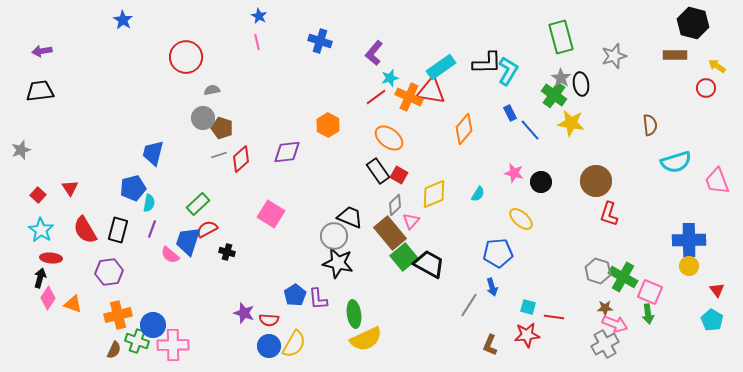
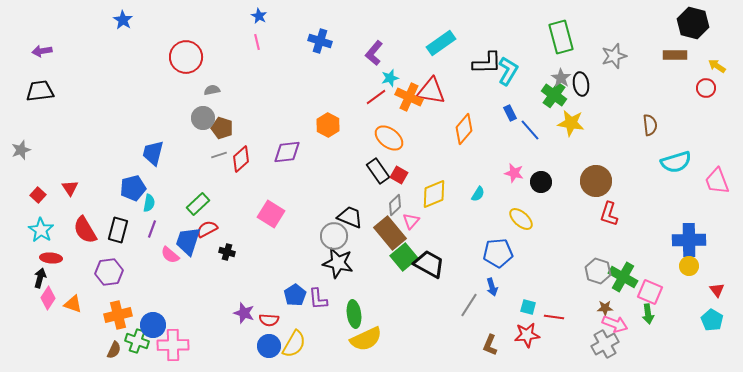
cyan rectangle at (441, 67): moved 24 px up
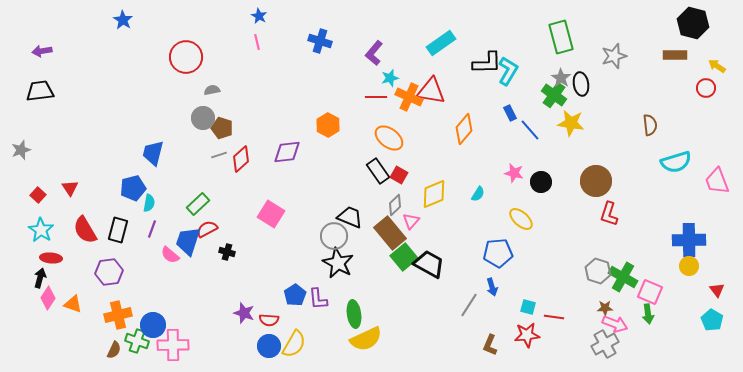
red line at (376, 97): rotated 35 degrees clockwise
black star at (338, 263): rotated 16 degrees clockwise
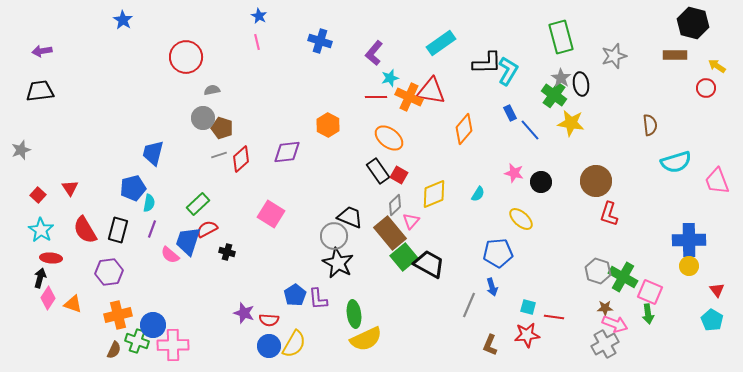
gray line at (469, 305): rotated 10 degrees counterclockwise
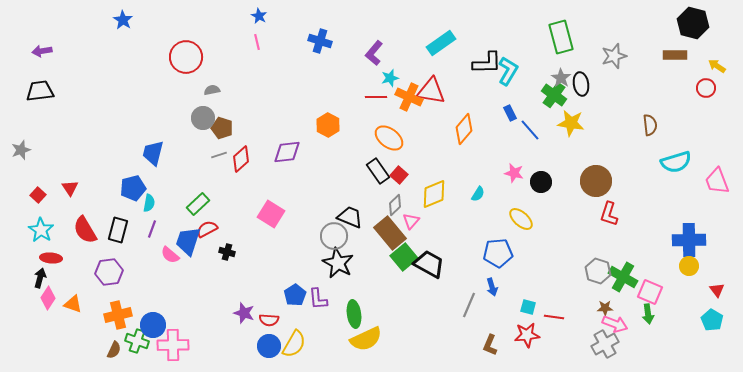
red square at (399, 175): rotated 12 degrees clockwise
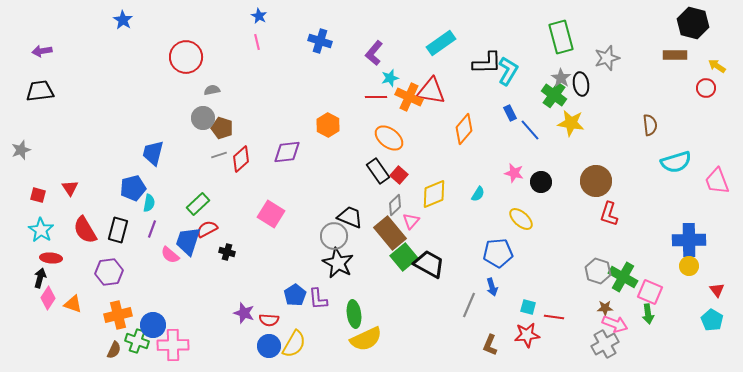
gray star at (614, 56): moved 7 px left, 2 px down
red square at (38, 195): rotated 28 degrees counterclockwise
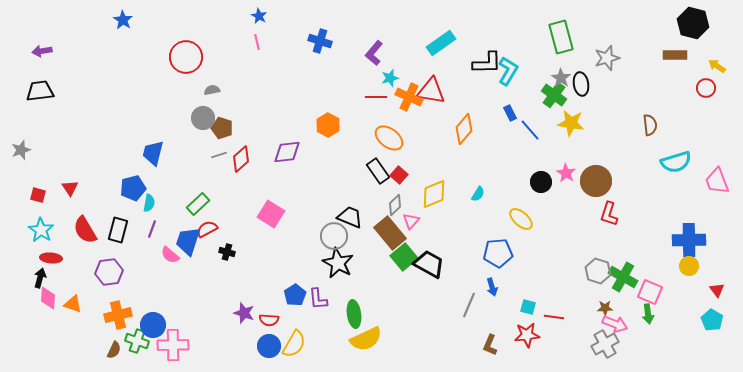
pink star at (514, 173): moved 52 px right; rotated 18 degrees clockwise
pink diamond at (48, 298): rotated 30 degrees counterclockwise
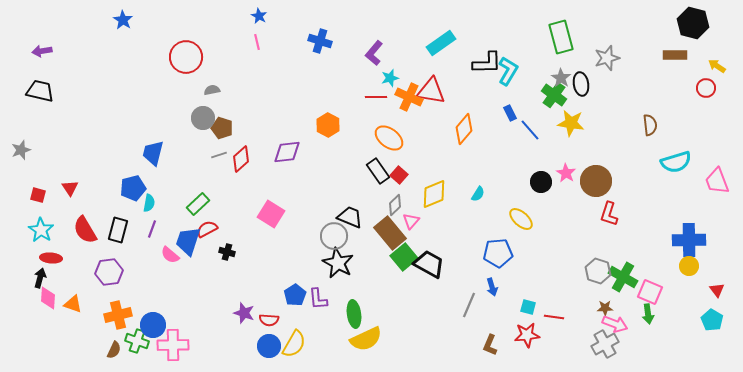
black trapezoid at (40, 91): rotated 20 degrees clockwise
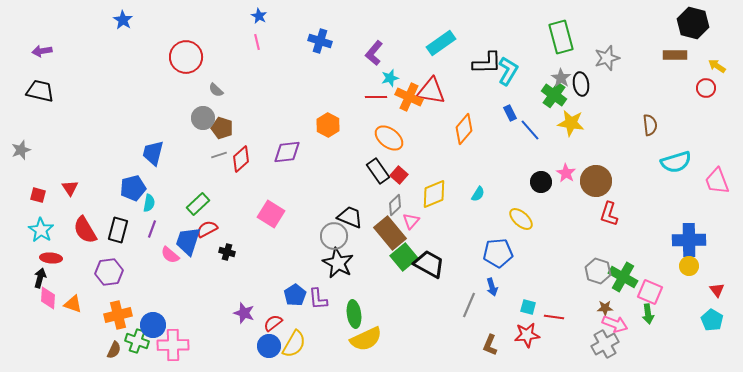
gray semicircle at (212, 90): moved 4 px right; rotated 126 degrees counterclockwise
red semicircle at (269, 320): moved 4 px right, 3 px down; rotated 138 degrees clockwise
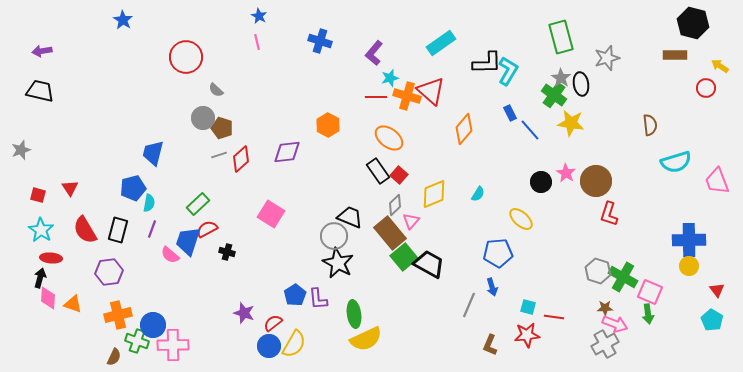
yellow arrow at (717, 66): moved 3 px right
red triangle at (431, 91): rotated 32 degrees clockwise
orange cross at (409, 97): moved 2 px left, 1 px up; rotated 8 degrees counterclockwise
brown semicircle at (114, 350): moved 7 px down
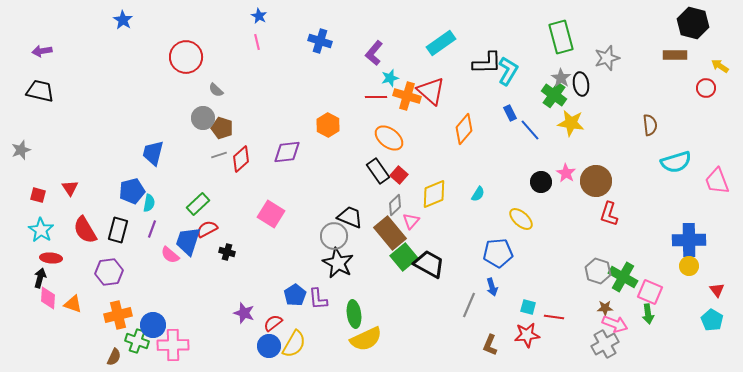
blue pentagon at (133, 188): moved 1 px left, 3 px down
